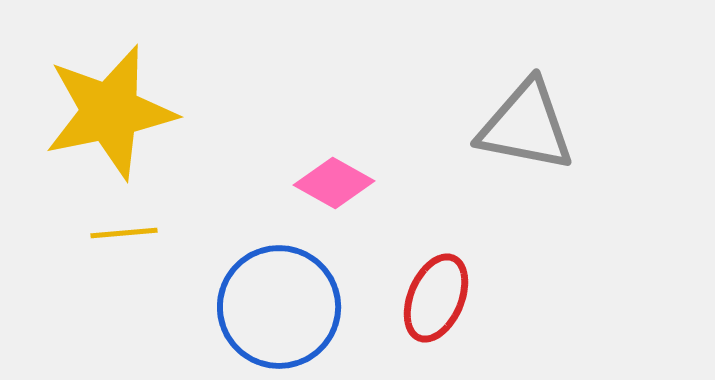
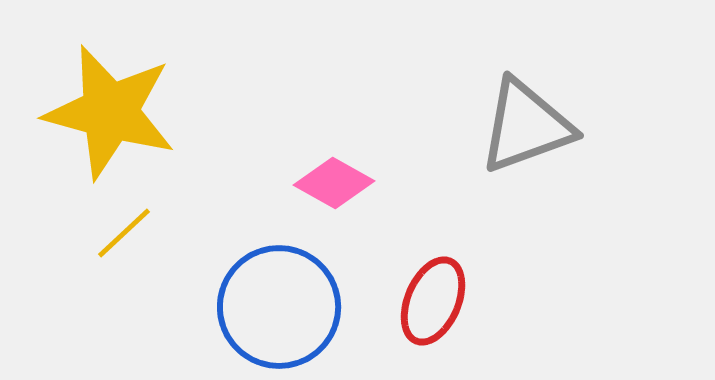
yellow star: rotated 27 degrees clockwise
gray triangle: rotated 31 degrees counterclockwise
yellow line: rotated 38 degrees counterclockwise
red ellipse: moved 3 px left, 3 px down
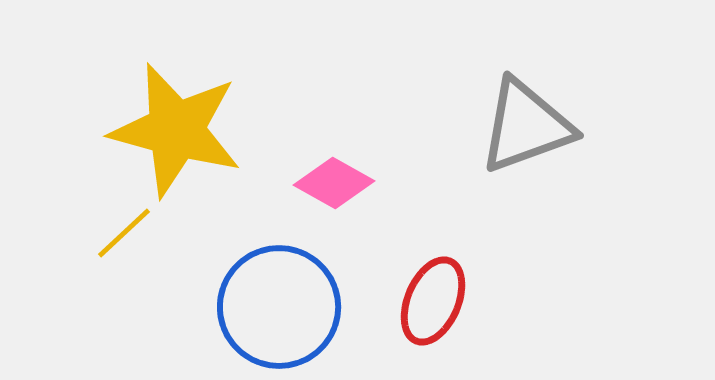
yellow star: moved 66 px right, 18 px down
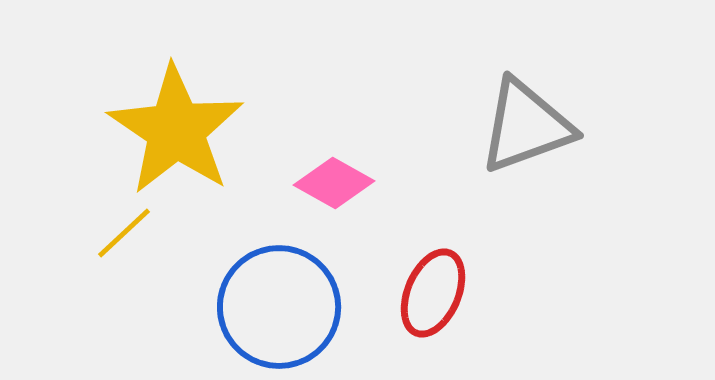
yellow star: rotated 19 degrees clockwise
red ellipse: moved 8 px up
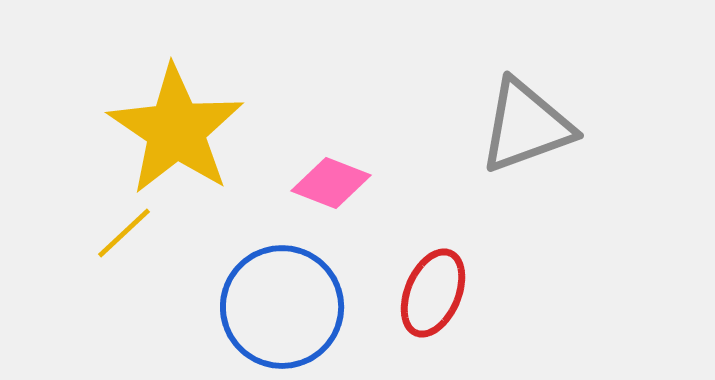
pink diamond: moved 3 px left; rotated 8 degrees counterclockwise
blue circle: moved 3 px right
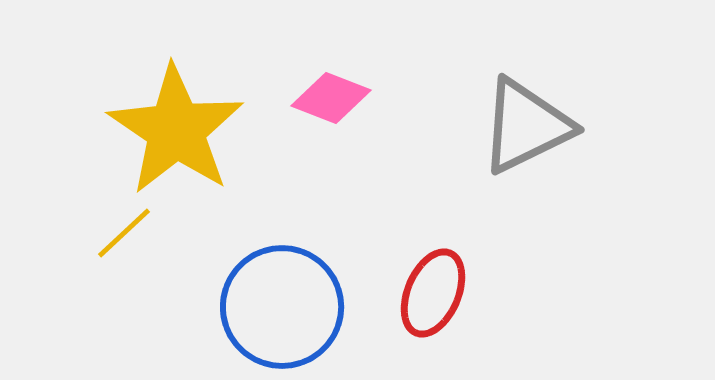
gray triangle: rotated 6 degrees counterclockwise
pink diamond: moved 85 px up
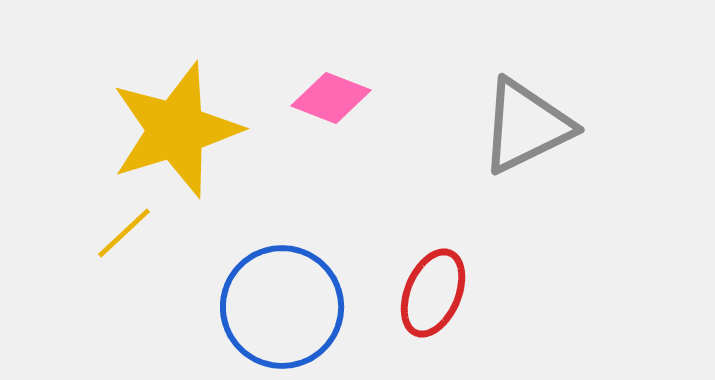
yellow star: rotated 21 degrees clockwise
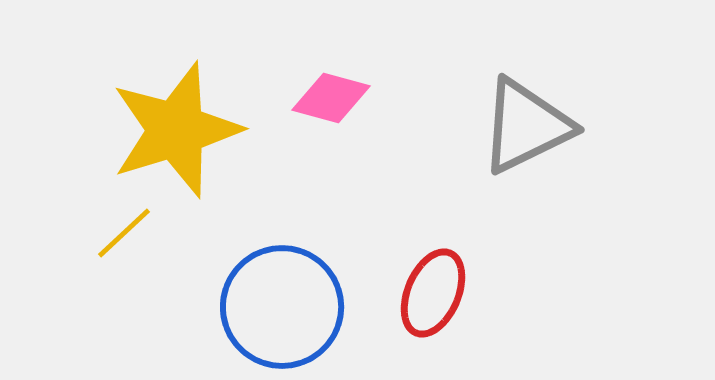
pink diamond: rotated 6 degrees counterclockwise
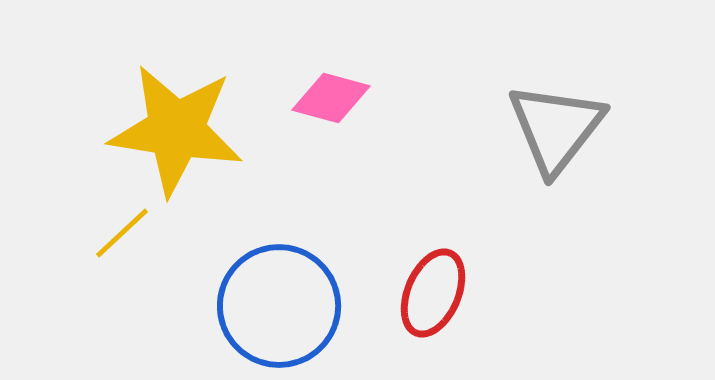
gray triangle: moved 30 px right, 2 px down; rotated 26 degrees counterclockwise
yellow star: rotated 26 degrees clockwise
yellow line: moved 2 px left
blue circle: moved 3 px left, 1 px up
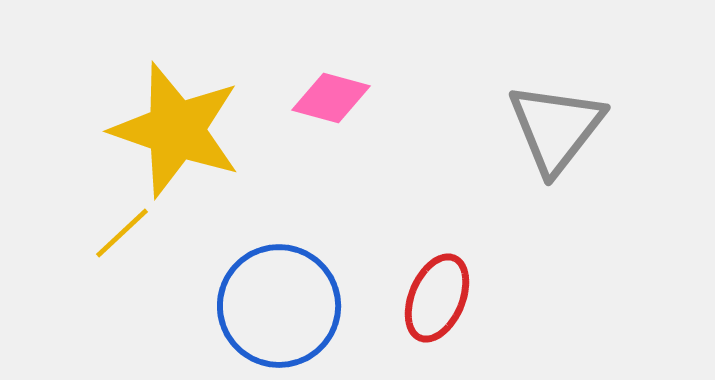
yellow star: rotated 10 degrees clockwise
red ellipse: moved 4 px right, 5 px down
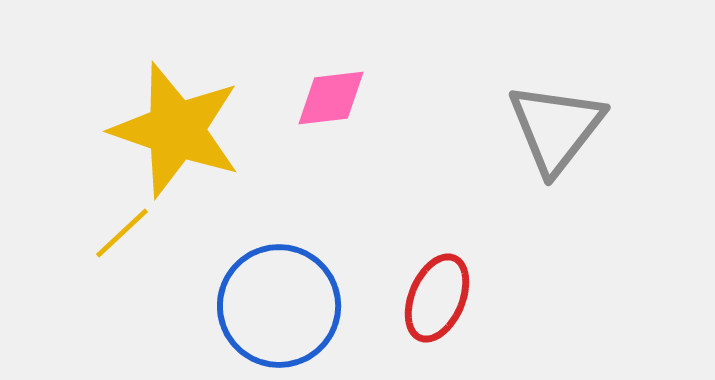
pink diamond: rotated 22 degrees counterclockwise
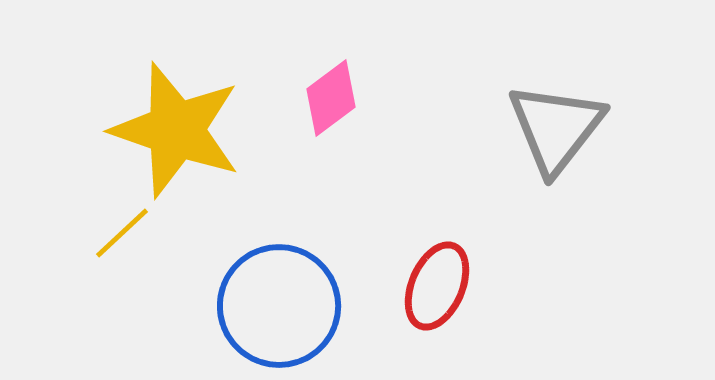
pink diamond: rotated 30 degrees counterclockwise
red ellipse: moved 12 px up
